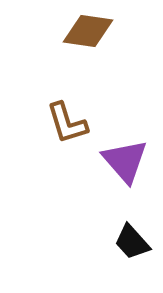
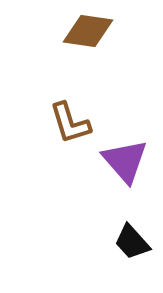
brown L-shape: moved 3 px right
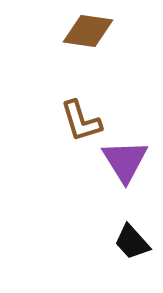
brown L-shape: moved 11 px right, 2 px up
purple triangle: rotated 9 degrees clockwise
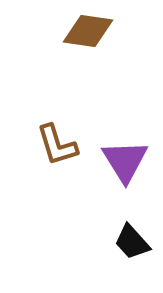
brown L-shape: moved 24 px left, 24 px down
